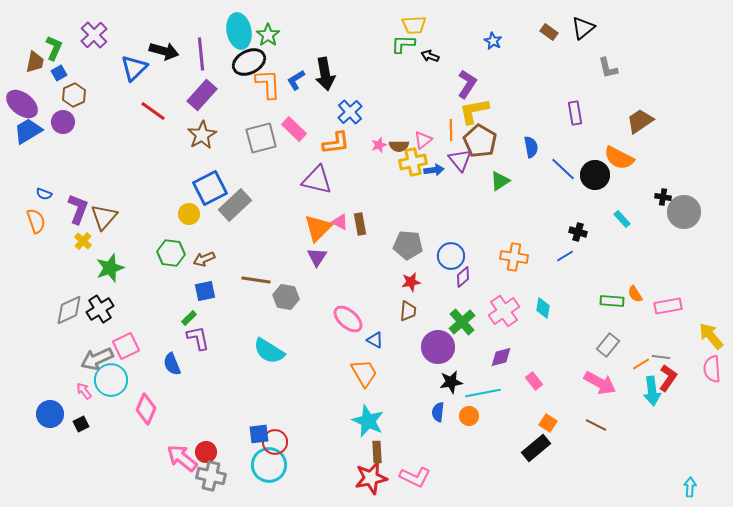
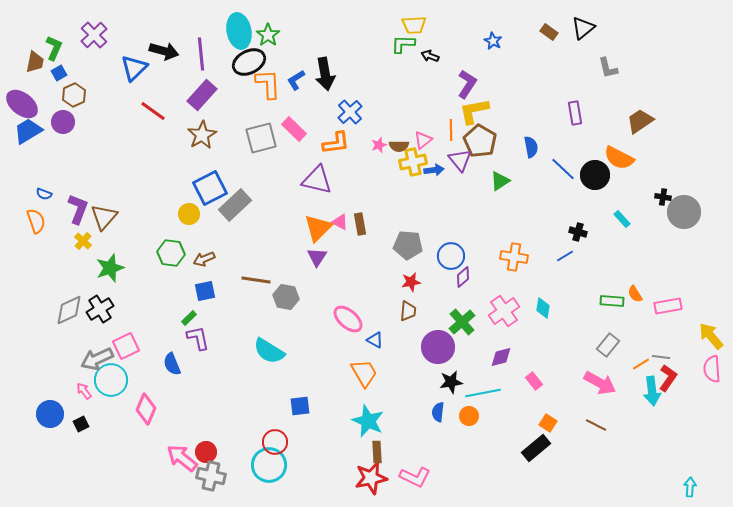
blue square at (259, 434): moved 41 px right, 28 px up
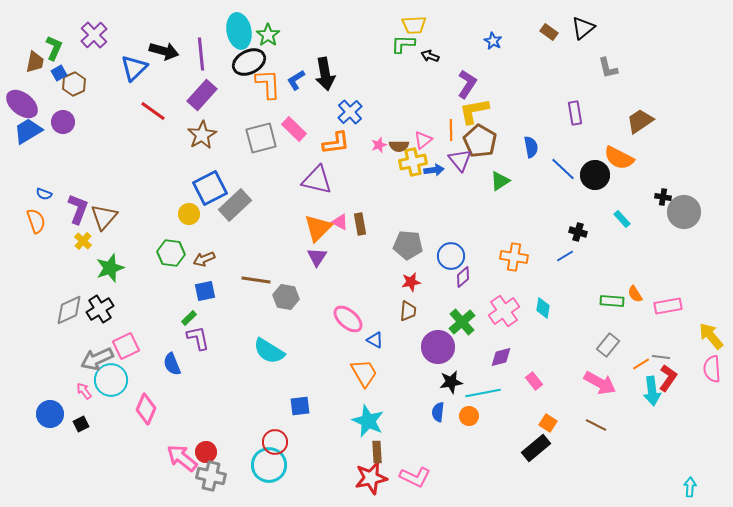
brown hexagon at (74, 95): moved 11 px up
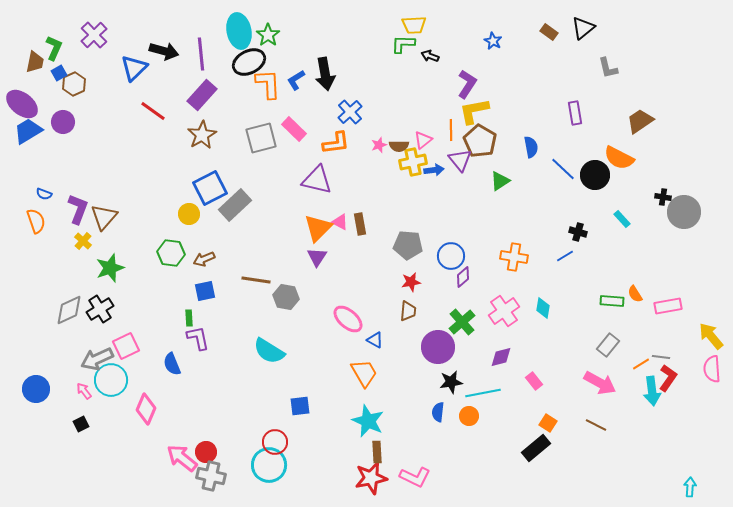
green rectangle at (189, 318): rotated 49 degrees counterclockwise
blue circle at (50, 414): moved 14 px left, 25 px up
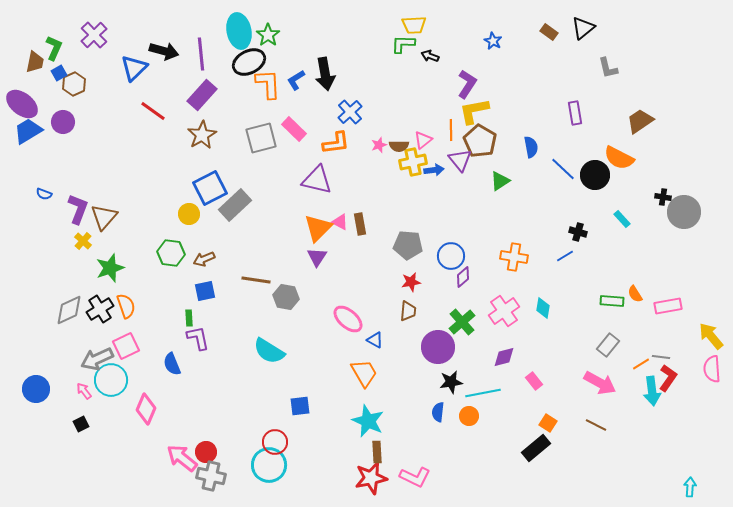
orange semicircle at (36, 221): moved 90 px right, 85 px down
purple diamond at (501, 357): moved 3 px right
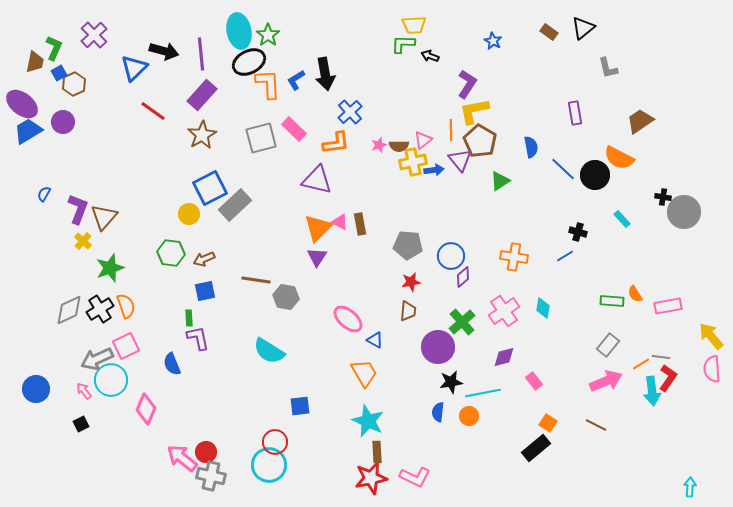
blue semicircle at (44, 194): rotated 98 degrees clockwise
pink arrow at (600, 383): moved 6 px right, 2 px up; rotated 52 degrees counterclockwise
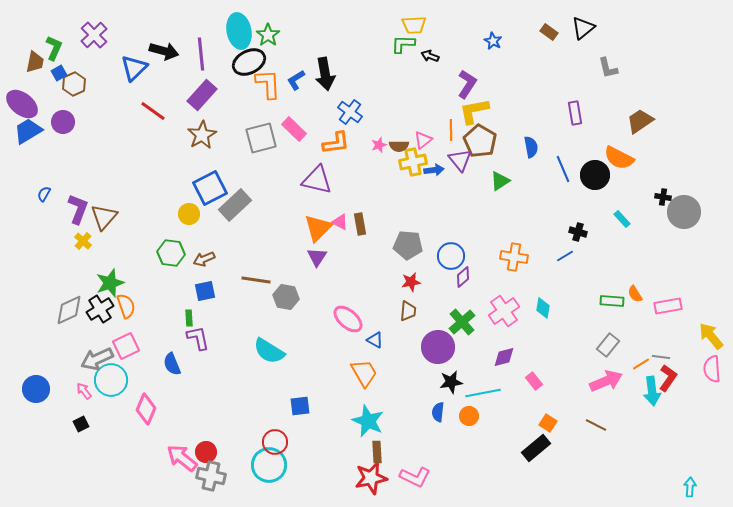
blue cross at (350, 112): rotated 10 degrees counterclockwise
blue line at (563, 169): rotated 24 degrees clockwise
green star at (110, 268): moved 15 px down
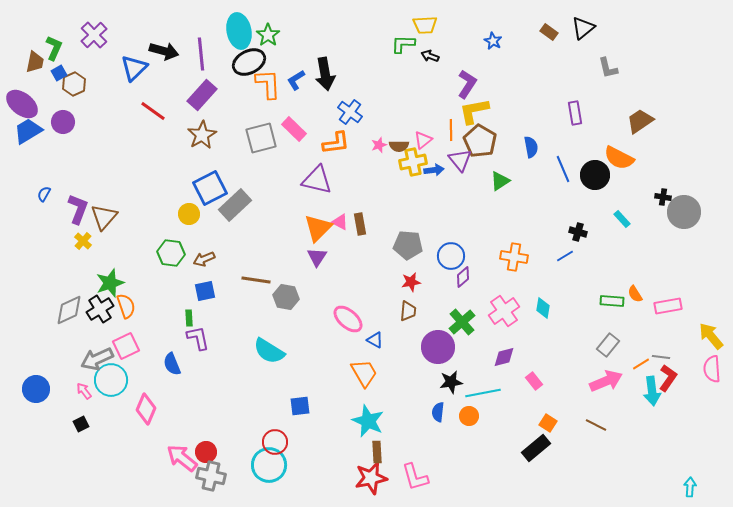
yellow trapezoid at (414, 25): moved 11 px right
pink L-shape at (415, 477): rotated 48 degrees clockwise
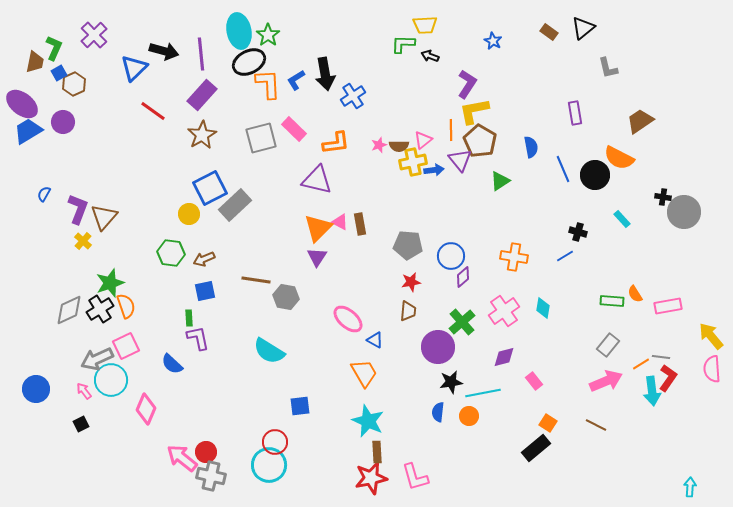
blue cross at (350, 112): moved 3 px right, 16 px up; rotated 20 degrees clockwise
blue semicircle at (172, 364): rotated 25 degrees counterclockwise
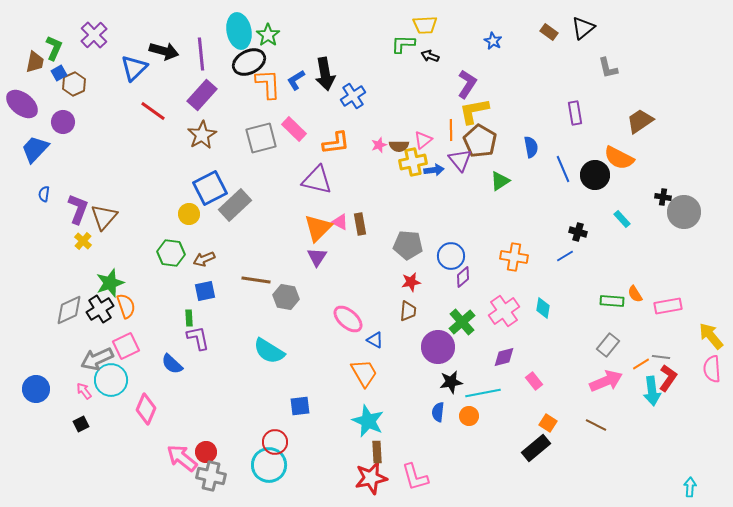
blue trapezoid at (28, 131): moved 7 px right, 18 px down; rotated 16 degrees counterclockwise
blue semicircle at (44, 194): rotated 21 degrees counterclockwise
